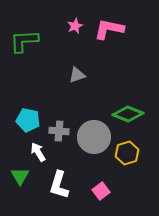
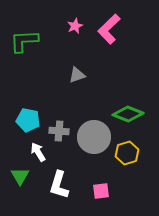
pink L-shape: rotated 56 degrees counterclockwise
pink square: rotated 30 degrees clockwise
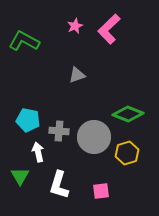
green L-shape: rotated 32 degrees clockwise
white arrow: rotated 18 degrees clockwise
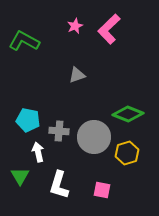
pink square: moved 1 px right, 1 px up; rotated 18 degrees clockwise
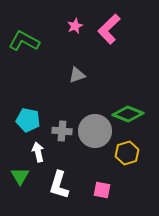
gray cross: moved 3 px right
gray circle: moved 1 px right, 6 px up
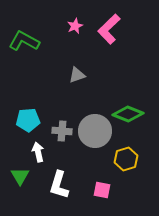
cyan pentagon: rotated 15 degrees counterclockwise
yellow hexagon: moved 1 px left, 6 px down
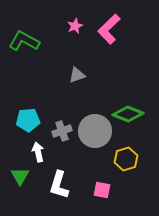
gray cross: rotated 24 degrees counterclockwise
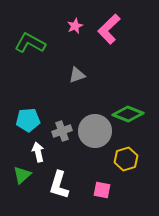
green L-shape: moved 6 px right, 2 px down
green triangle: moved 2 px right, 1 px up; rotated 18 degrees clockwise
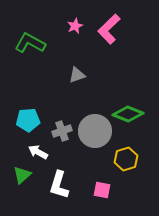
white arrow: rotated 48 degrees counterclockwise
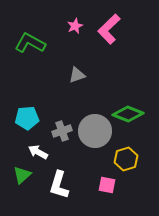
cyan pentagon: moved 1 px left, 2 px up
pink square: moved 5 px right, 5 px up
